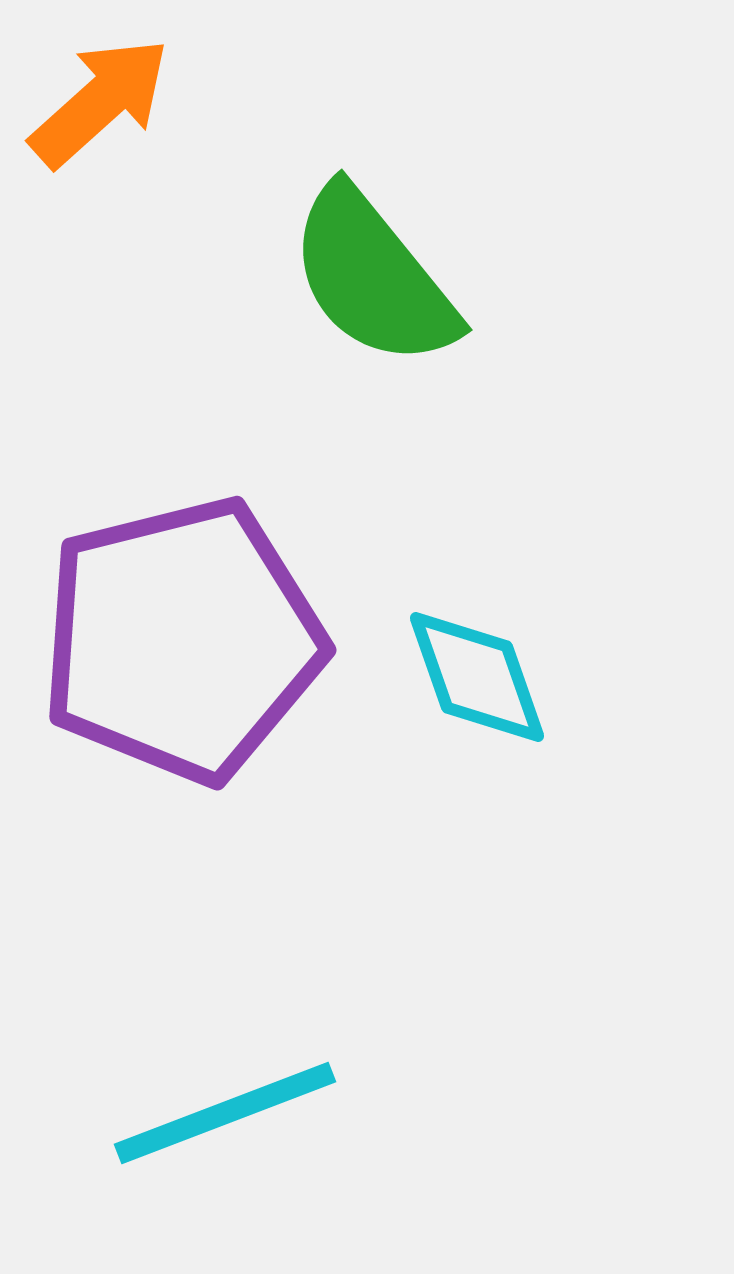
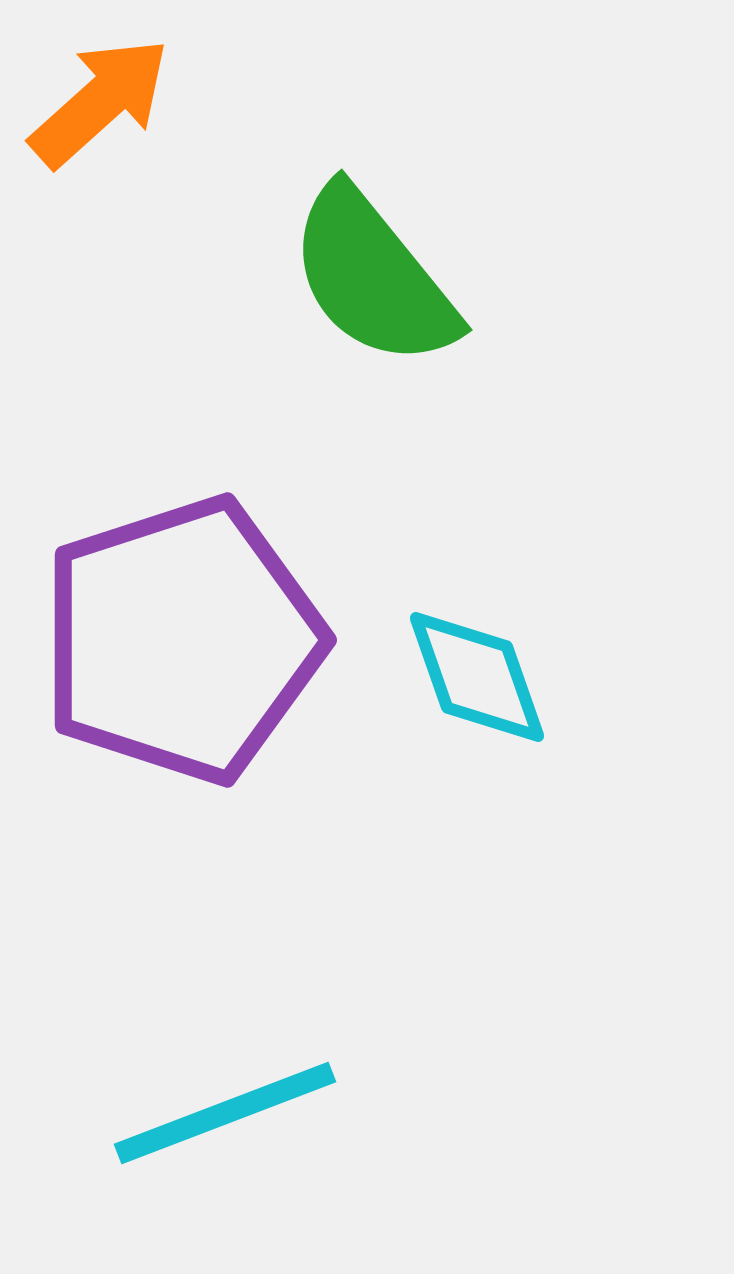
purple pentagon: rotated 4 degrees counterclockwise
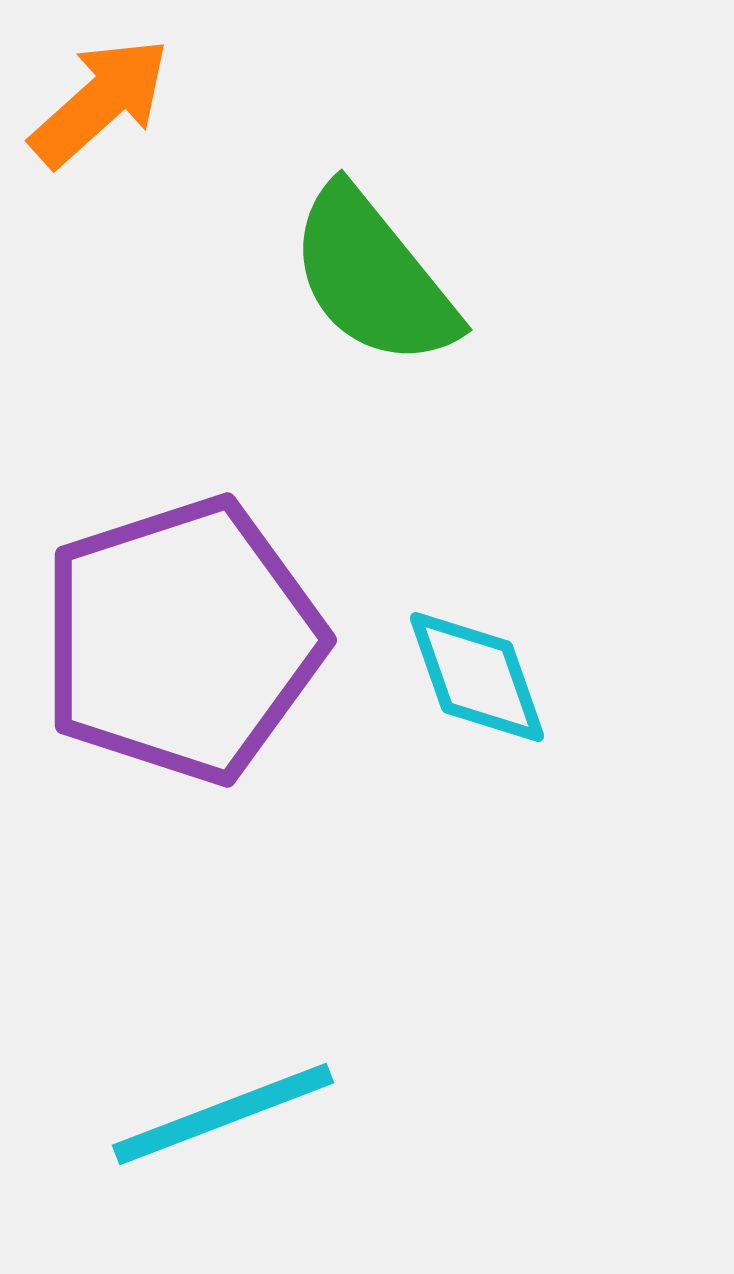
cyan line: moved 2 px left, 1 px down
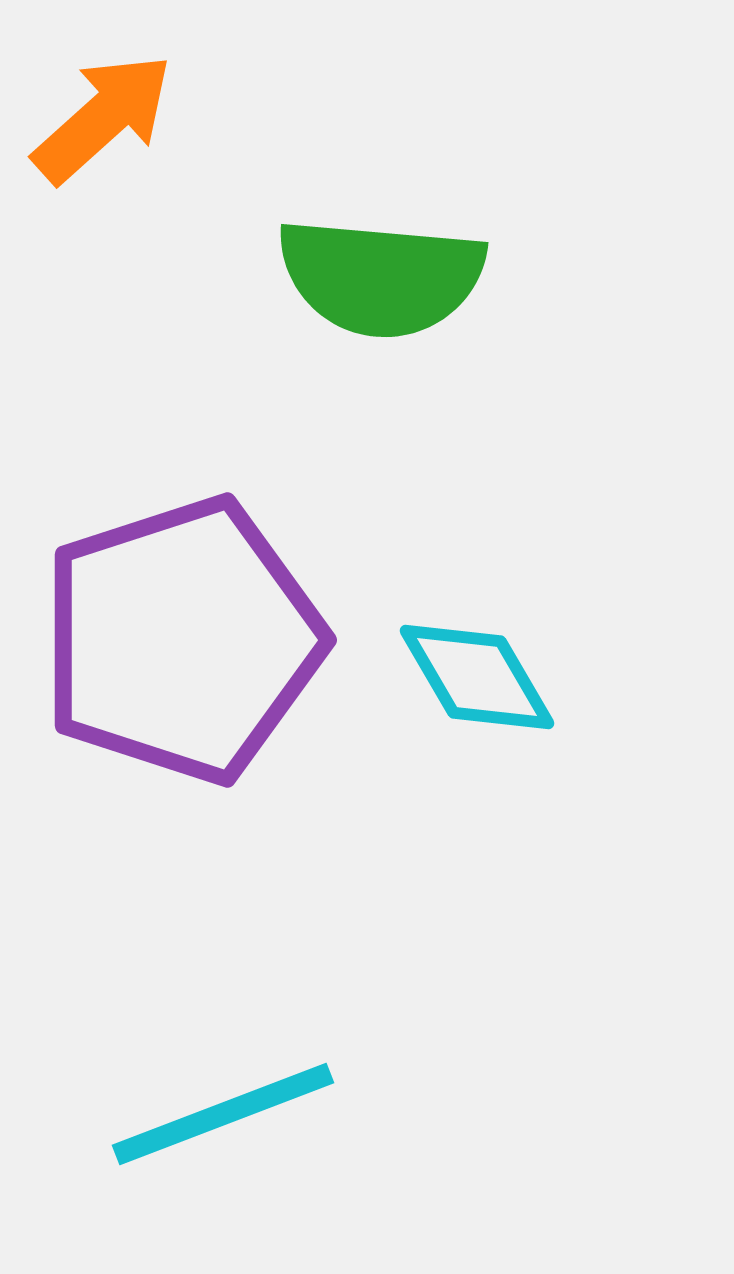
orange arrow: moved 3 px right, 16 px down
green semicircle: moved 8 px right; rotated 46 degrees counterclockwise
cyan diamond: rotated 11 degrees counterclockwise
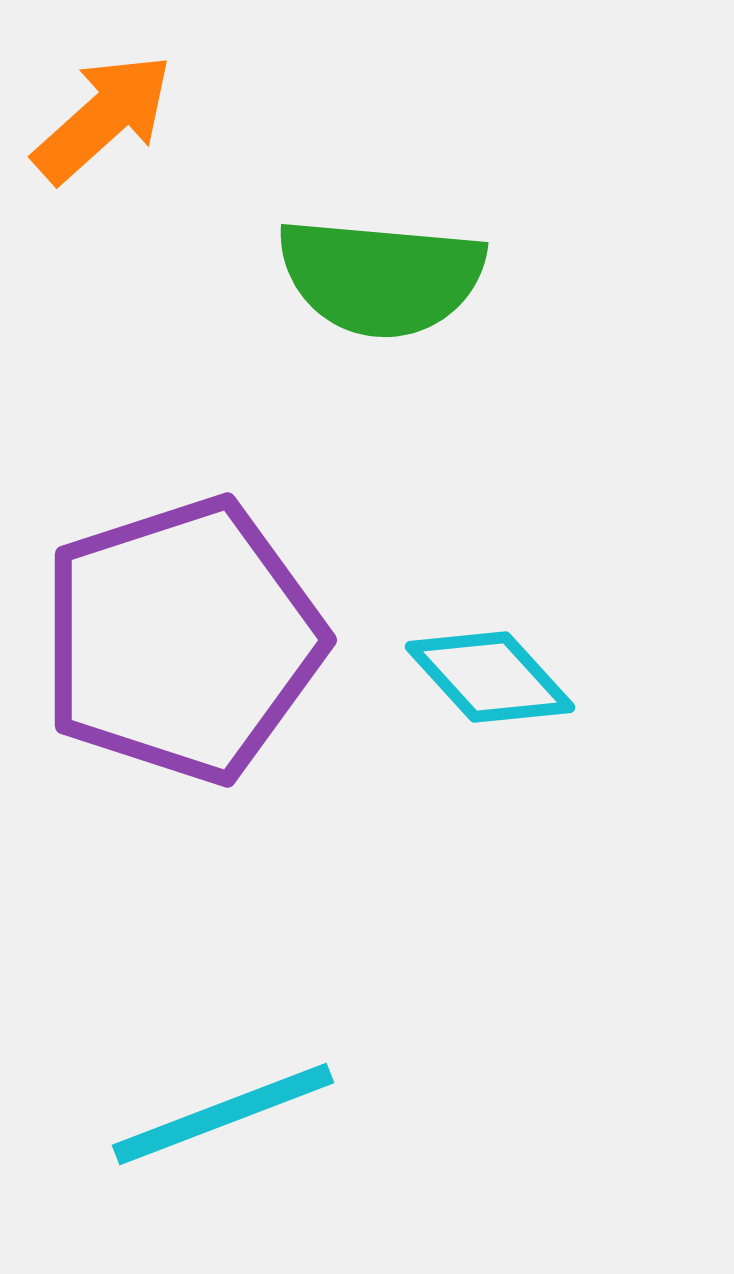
cyan diamond: moved 13 px right; rotated 12 degrees counterclockwise
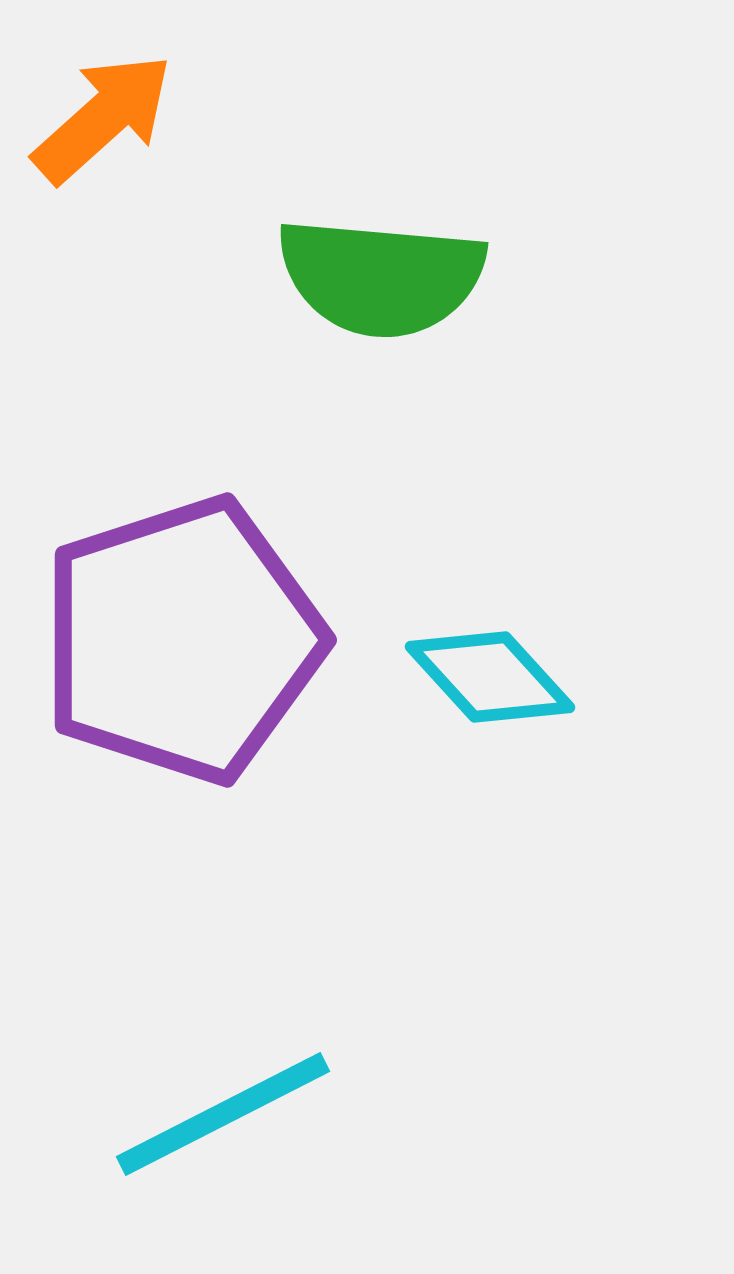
cyan line: rotated 6 degrees counterclockwise
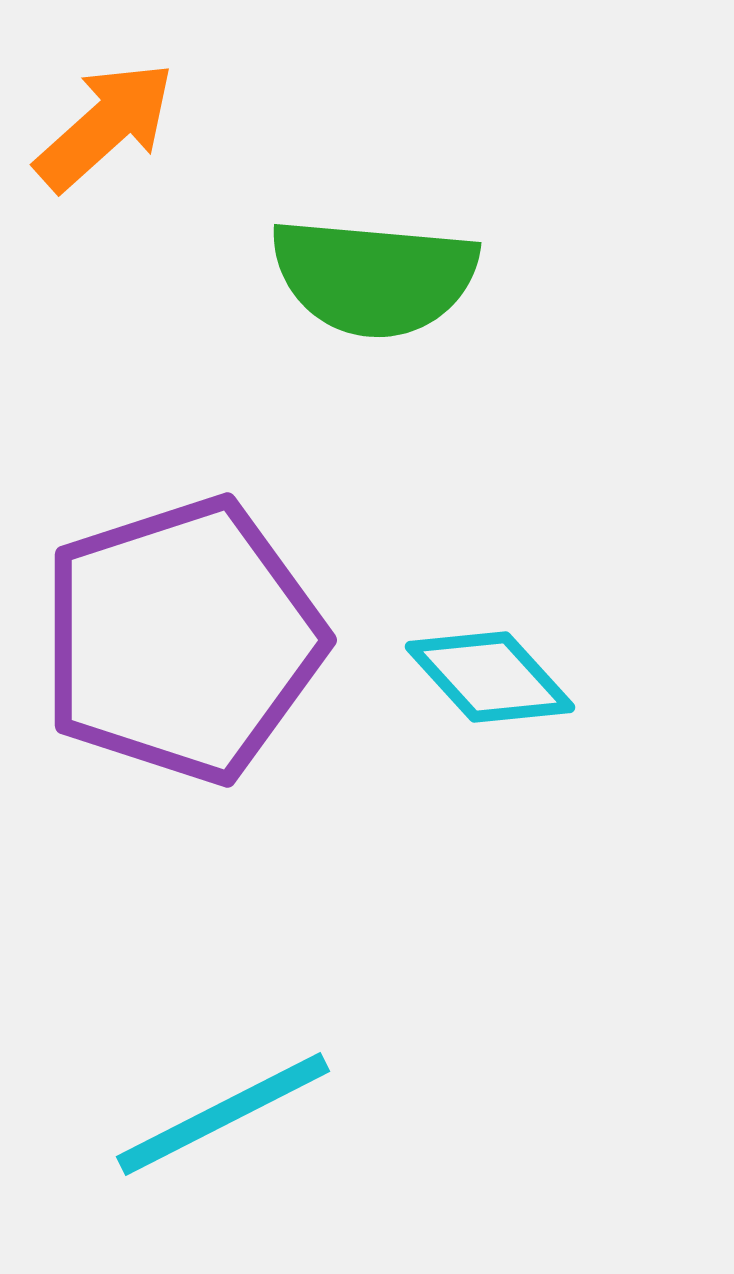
orange arrow: moved 2 px right, 8 px down
green semicircle: moved 7 px left
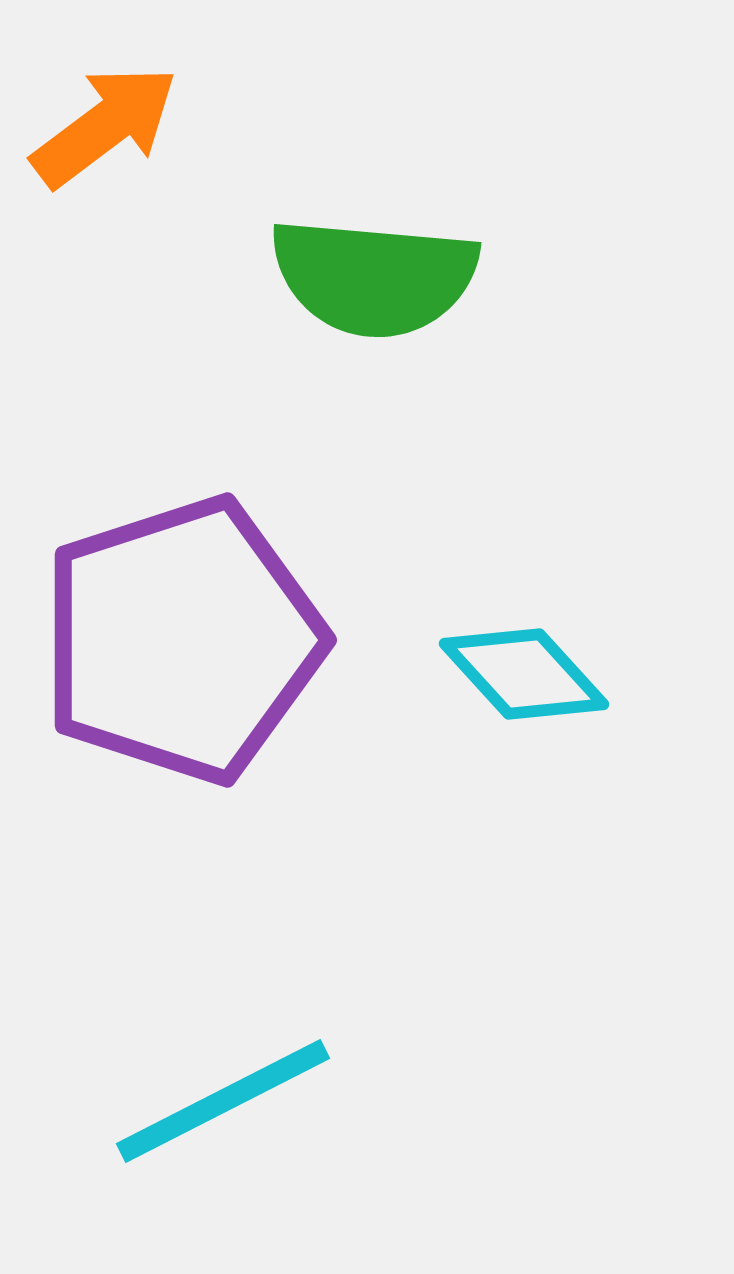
orange arrow: rotated 5 degrees clockwise
cyan diamond: moved 34 px right, 3 px up
cyan line: moved 13 px up
